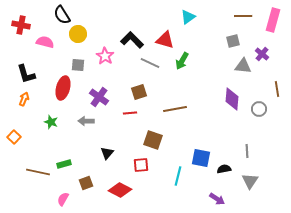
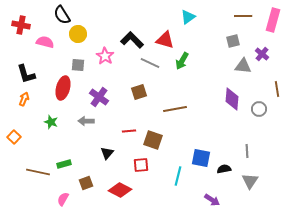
red line at (130, 113): moved 1 px left, 18 px down
purple arrow at (217, 199): moved 5 px left, 1 px down
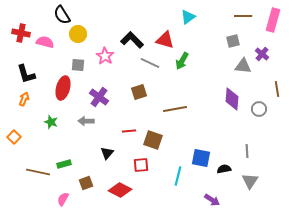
red cross at (21, 25): moved 8 px down
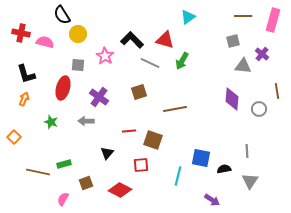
brown line at (277, 89): moved 2 px down
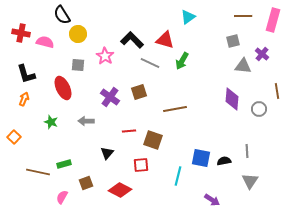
red ellipse at (63, 88): rotated 40 degrees counterclockwise
purple cross at (99, 97): moved 11 px right
black semicircle at (224, 169): moved 8 px up
pink semicircle at (63, 199): moved 1 px left, 2 px up
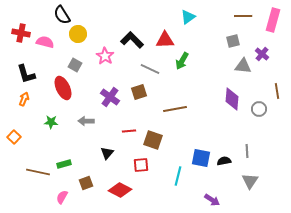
red triangle at (165, 40): rotated 18 degrees counterclockwise
gray line at (150, 63): moved 6 px down
gray square at (78, 65): moved 3 px left; rotated 24 degrees clockwise
green star at (51, 122): rotated 16 degrees counterclockwise
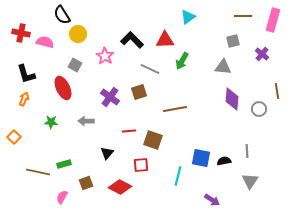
gray triangle at (243, 66): moved 20 px left, 1 px down
red diamond at (120, 190): moved 3 px up
